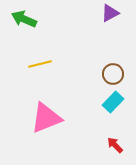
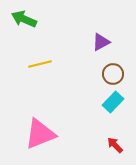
purple triangle: moved 9 px left, 29 px down
pink triangle: moved 6 px left, 16 px down
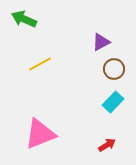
yellow line: rotated 15 degrees counterclockwise
brown circle: moved 1 px right, 5 px up
red arrow: moved 8 px left; rotated 102 degrees clockwise
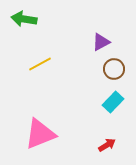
green arrow: rotated 15 degrees counterclockwise
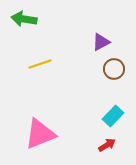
yellow line: rotated 10 degrees clockwise
cyan rectangle: moved 14 px down
